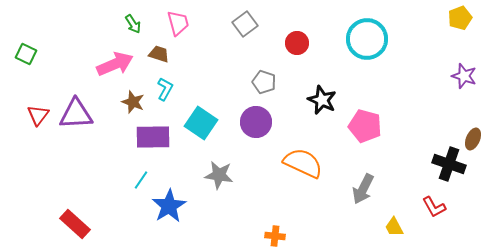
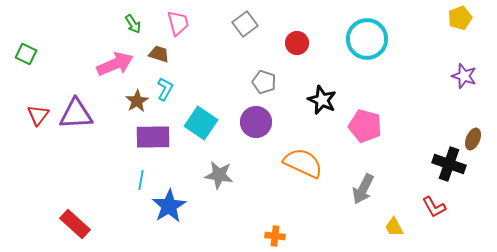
brown star: moved 4 px right, 1 px up; rotated 20 degrees clockwise
cyan line: rotated 24 degrees counterclockwise
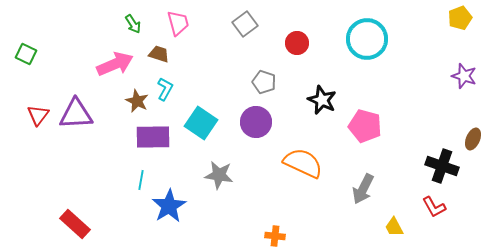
brown star: rotated 15 degrees counterclockwise
black cross: moved 7 px left, 2 px down
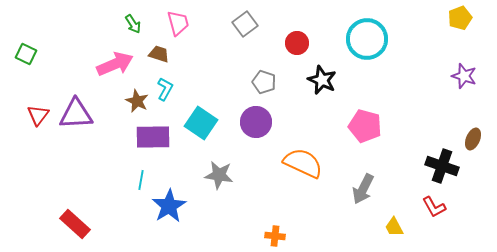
black star: moved 20 px up
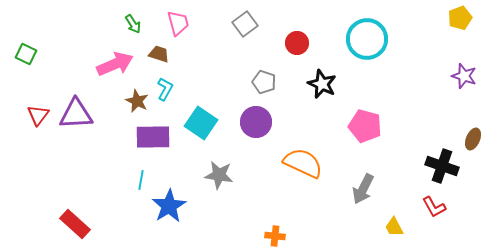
black star: moved 4 px down
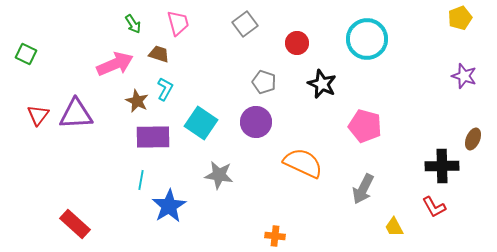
black cross: rotated 20 degrees counterclockwise
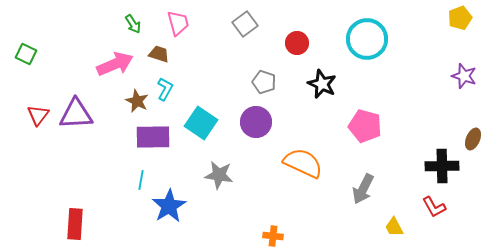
red rectangle: rotated 52 degrees clockwise
orange cross: moved 2 px left
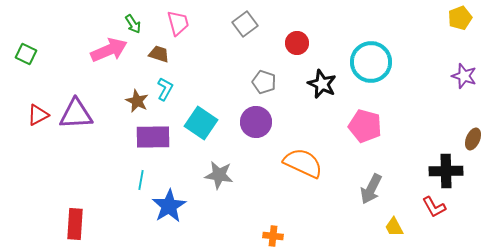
cyan circle: moved 4 px right, 23 px down
pink arrow: moved 6 px left, 14 px up
red triangle: rotated 25 degrees clockwise
black cross: moved 4 px right, 5 px down
gray arrow: moved 8 px right
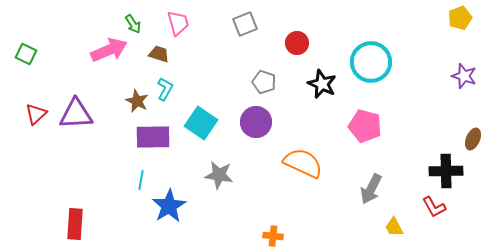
gray square: rotated 15 degrees clockwise
red triangle: moved 2 px left, 1 px up; rotated 15 degrees counterclockwise
